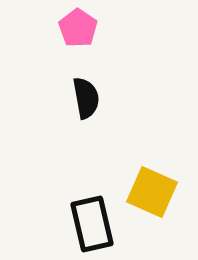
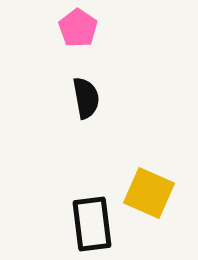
yellow square: moved 3 px left, 1 px down
black rectangle: rotated 6 degrees clockwise
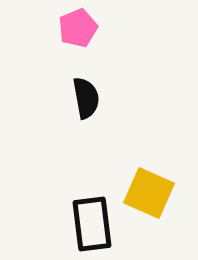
pink pentagon: rotated 15 degrees clockwise
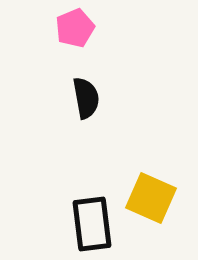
pink pentagon: moved 3 px left
yellow square: moved 2 px right, 5 px down
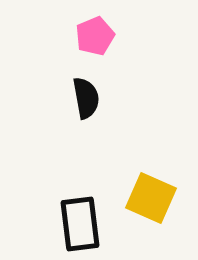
pink pentagon: moved 20 px right, 8 px down
black rectangle: moved 12 px left
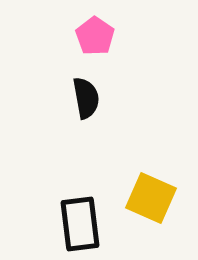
pink pentagon: rotated 15 degrees counterclockwise
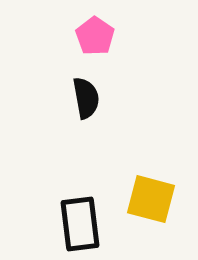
yellow square: moved 1 px down; rotated 9 degrees counterclockwise
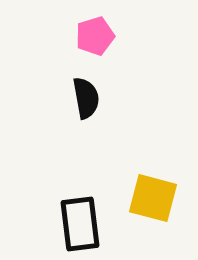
pink pentagon: rotated 21 degrees clockwise
yellow square: moved 2 px right, 1 px up
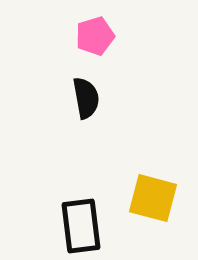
black rectangle: moved 1 px right, 2 px down
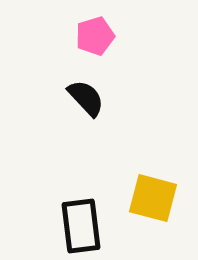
black semicircle: rotated 33 degrees counterclockwise
